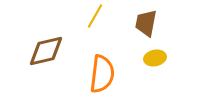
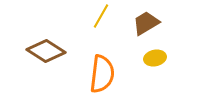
yellow line: moved 6 px right
brown trapezoid: rotated 48 degrees clockwise
brown diamond: rotated 45 degrees clockwise
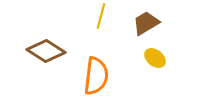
yellow line: rotated 15 degrees counterclockwise
yellow ellipse: rotated 50 degrees clockwise
orange semicircle: moved 6 px left, 2 px down
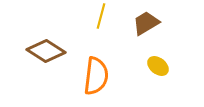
yellow ellipse: moved 3 px right, 8 px down
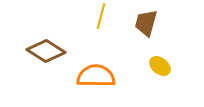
brown trapezoid: rotated 44 degrees counterclockwise
yellow ellipse: moved 2 px right
orange semicircle: rotated 96 degrees counterclockwise
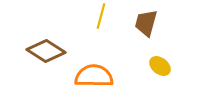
orange semicircle: moved 2 px left
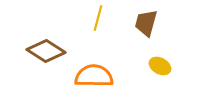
yellow line: moved 3 px left, 2 px down
yellow ellipse: rotated 10 degrees counterclockwise
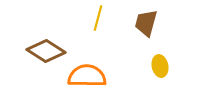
yellow ellipse: rotated 50 degrees clockwise
orange semicircle: moved 7 px left
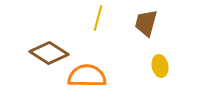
brown diamond: moved 3 px right, 2 px down
